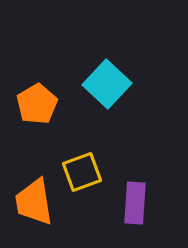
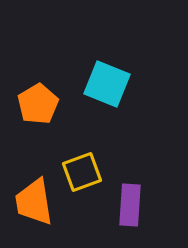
cyan square: rotated 21 degrees counterclockwise
orange pentagon: moved 1 px right
purple rectangle: moved 5 px left, 2 px down
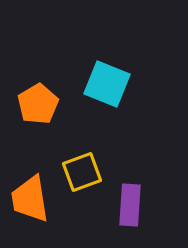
orange trapezoid: moved 4 px left, 3 px up
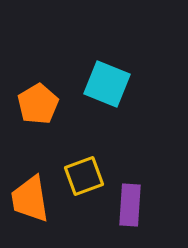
yellow square: moved 2 px right, 4 px down
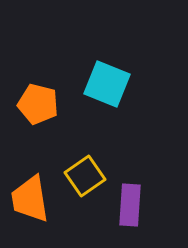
orange pentagon: rotated 27 degrees counterclockwise
yellow square: moved 1 px right; rotated 15 degrees counterclockwise
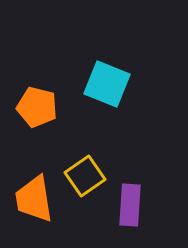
orange pentagon: moved 1 px left, 3 px down
orange trapezoid: moved 4 px right
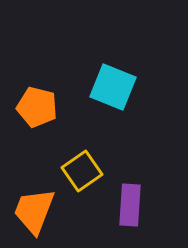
cyan square: moved 6 px right, 3 px down
yellow square: moved 3 px left, 5 px up
orange trapezoid: moved 12 px down; rotated 30 degrees clockwise
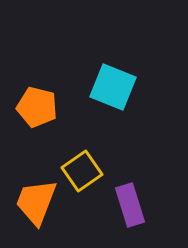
purple rectangle: rotated 21 degrees counterclockwise
orange trapezoid: moved 2 px right, 9 px up
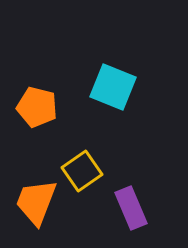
purple rectangle: moved 1 px right, 3 px down; rotated 6 degrees counterclockwise
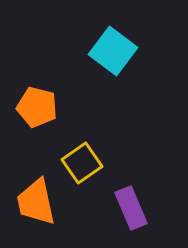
cyan square: moved 36 px up; rotated 15 degrees clockwise
yellow square: moved 8 px up
orange trapezoid: rotated 33 degrees counterclockwise
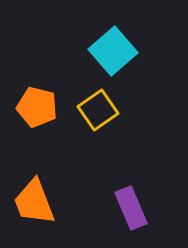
cyan square: rotated 12 degrees clockwise
yellow square: moved 16 px right, 53 px up
orange trapezoid: moved 2 px left; rotated 9 degrees counterclockwise
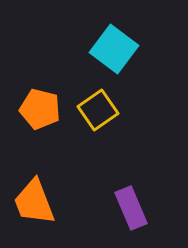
cyan square: moved 1 px right, 2 px up; rotated 12 degrees counterclockwise
orange pentagon: moved 3 px right, 2 px down
